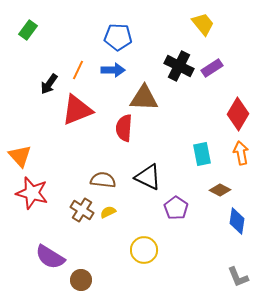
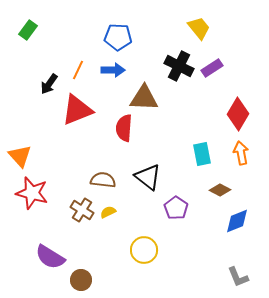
yellow trapezoid: moved 4 px left, 4 px down
black triangle: rotated 12 degrees clockwise
blue diamond: rotated 60 degrees clockwise
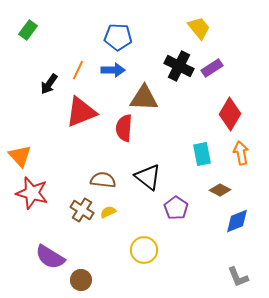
red triangle: moved 4 px right, 2 px down
red diamond: moved 8 px left
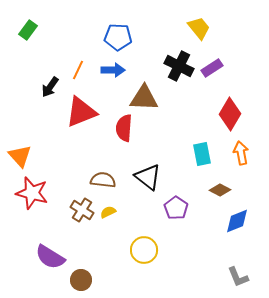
black arrow: moved 1 px right, 3 px down
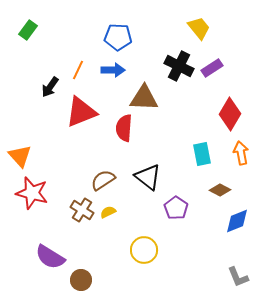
brown semicircle: rotated 40 degrees counterclockwise
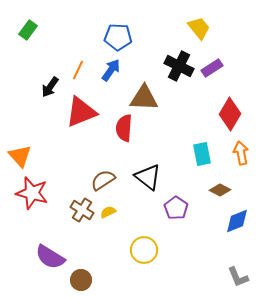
blue arrow: moved 2 px left; rotated 55 degrees counterclockwise
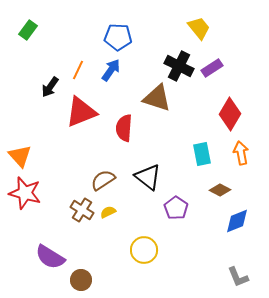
brown triangle: moved 13 px right; rotated 16 degrees clockwise
red star: moved 7 px left
